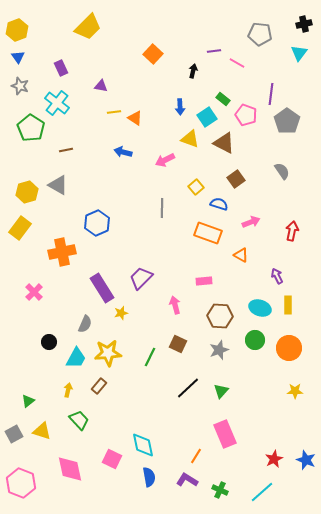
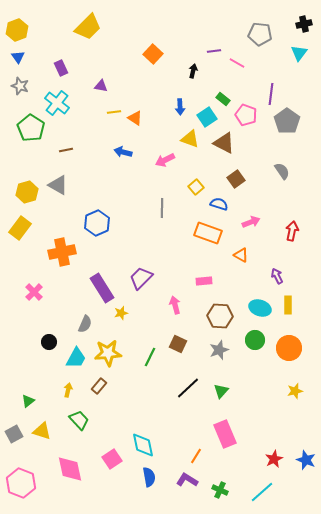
yellow star at (295, 391): rotated 14 degrees counterclockwise
pink square at (112, 459): rotated 30 degrees clockwise
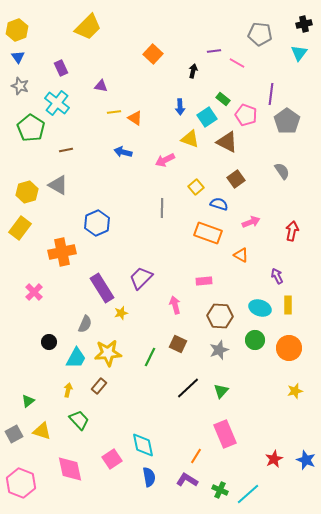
brown triangle at (224, 143): moved 3 px right, 1 px up
cyan line at (262, 492): moved 14 px left, 2 px down
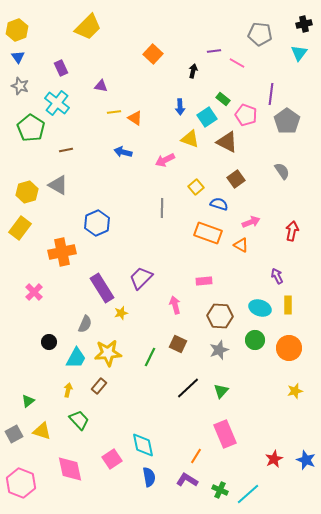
orange triangle at (241, 255): moved 10 px up
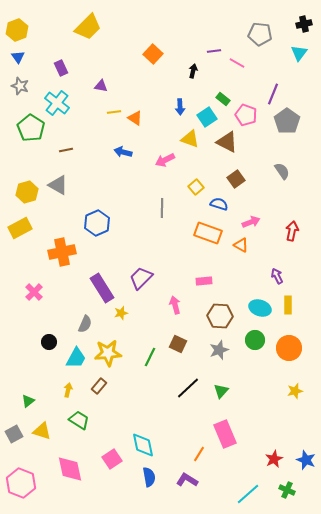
purple line at (271, 94): moved 2 px right; rotated 15 degrees clockwise
yellow rectangle at (20, 228): rotated 25 degrees clockwise
green trapezoid at (79, 420): rotated 15 degrees counterclockwise
orange line at (196, 456): moved 3 px right, 2 px up
green cross at (220, 490): moved 67 px right
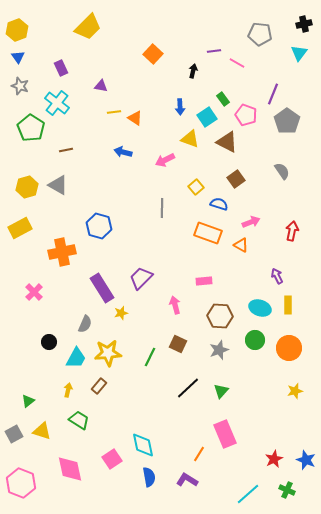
green rectangle at (223, 99): rotated 16 degrees clockwise
yellow hexagon at (27, 192): moved 5 px up
blue hexagon at (97, 223): moved 2 px right, 3 px down; rotated 20 degrees counterclockwise
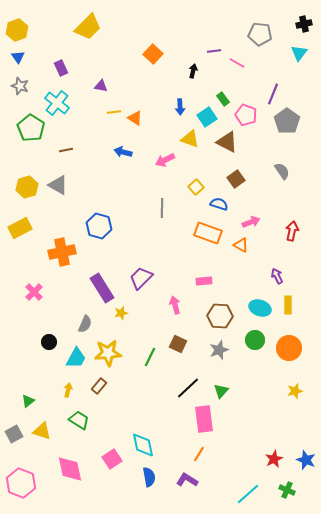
pink rectangle at (225, 434): moved 21 px left, 15 px up; rotated 16 degrees clockwise
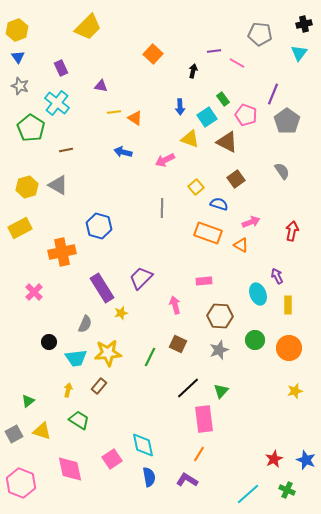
cyan ellipse at (260, 308): moved 2 px left, 14 px up; rotated 50 degrees clockwise
cyan trapezoid at (76, 358): rotated 55 degrees clockwise
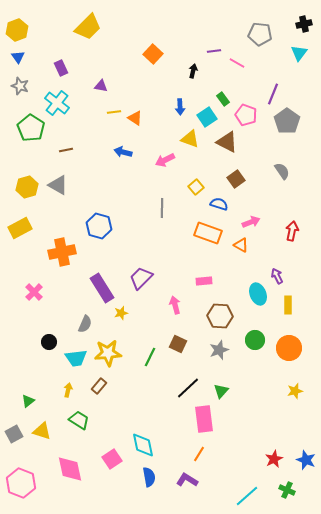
cyan line at (248, 494): moved 1 px left, 2 px down
